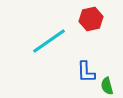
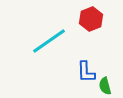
red hexagon: rotated 10 degrees counterclockwise
green semicircle: moved 2 px left
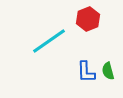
red hexagon: moved 3 px left
green semicircle: moved 3 px right, 15 px up
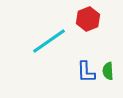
green semicircle: rotated 12 degrees clockwise
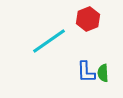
green semicircle: moved 5 px left, 2 px down
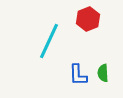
cyan line: rotated 30 degrees counterclockwise
blue L-shape: moved 8 px left, 3 px down
